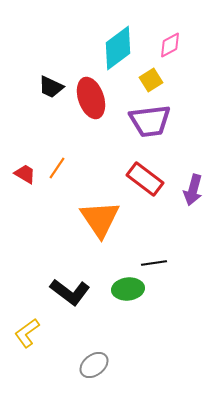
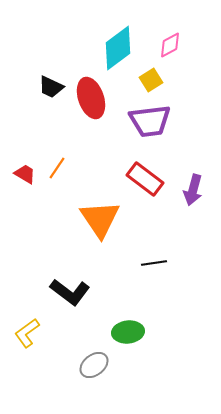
green ellipse: moved 43 px down
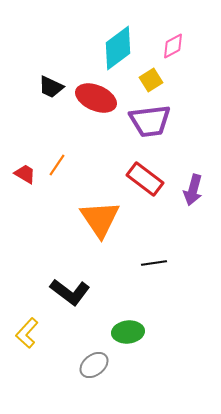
pink diamond: moved 3 px right, 1 px down
red ellipse: moved 5 px right; rotated 48 degrees counterclockwise
orange line: moved 3 px up
yellow L-shape: rotated 12 degrees counterclockwise
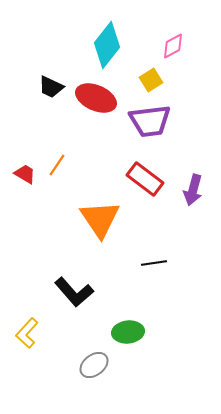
cyan diamond: moved 11 px left, 3 px up; rotated 15 degrees counterclockwise
black L-shape: moved 4 px right; rotated 12 degrees clockwise
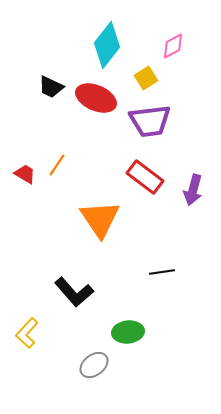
yellow square: moved 5 px left, 2 px up
red rectangle: moved 2 px up
black line: moved 8 px right, 9 px down
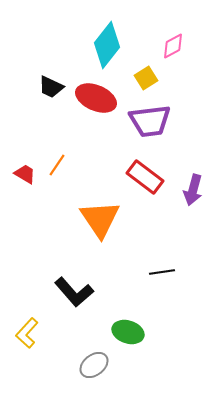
green ellipse: rotated 24 degrees clockwise
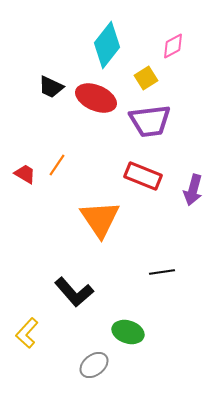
red rectangle: moved 2 px left, 1 px up; rotated 15 degrees counterclockwise
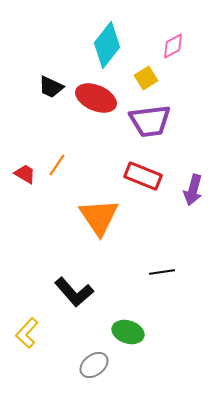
orange triangle: moved 1 px left, 2 px up
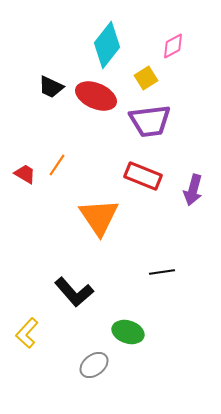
red ellipse: moved 2 px up
